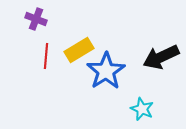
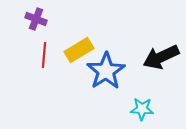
red line: moved 2 px left, 1 px up
cyan star: rotated 20 degrees counterclockwise
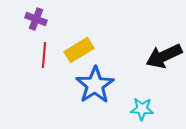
black arrow: moved 3 px right, 1 px up
blue star: moved 11 px left, 14 px down
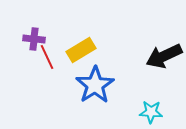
purple cross: moved 2 px left, 20 px down; rotated 15 degrees counterclockwise
yellow rectangle: moved 2 px right
red line: moved 3 px right, 2 px down; rotated 30 degrees counterclockwise
cyan star: moved 9 px right, 3 px down
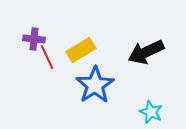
black arrow: moved 18 px left, 4 px up
cyan star: rotated 20 degrees clockwise
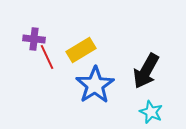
black arrow: moved 19 px down; rotated 36 degrees counterclockwise
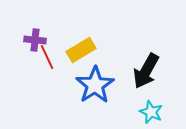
purple cross: moved 1 px right, 1 px down
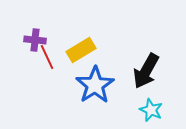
cyan star: moved 2 px up
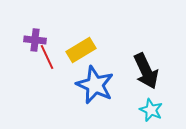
black arrow: rotated 54 degrees counterclockwise
blue star: rotated 15 degrees counterclockwise
